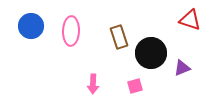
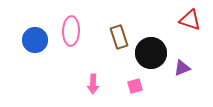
blue circle: moved 4 px right, 14 px down
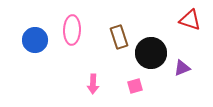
pink ellipse: moved 1 px right, 1 px up
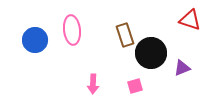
pink ellipse: rotated 8 degrees counterclockwise
brown rectangle: moved 6 px right, 2 px up
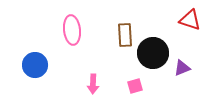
brown rectangle: rotated 15 degrees clockwise
blue circle: moved 25 px down
black circle: moved 2 px right
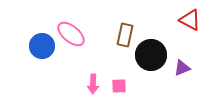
red triangle: rotated 10 degrees clockwise
pink ellipse: moved 1 px left, 4 px down; rotated 44 degrees counterclockwise
brown rectangle: rotated 15 degrees clockwise
black circle: moved 2 px left, 2 px down
blue circle: moved 7 px right, 19 px up
pink square: moved 16 px left; rotated 14 degrees clockwise
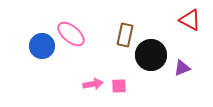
pink arrow: rotated 102 degrees counterclockwise
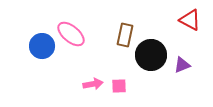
purple triangle: moved 3 px up
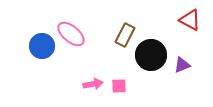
brown rectangle: rotated 15 degrees clockwise
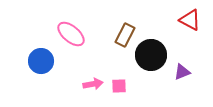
blue circle: moved 1 px left, 15 px down
purple triangle: moved 7 px down
